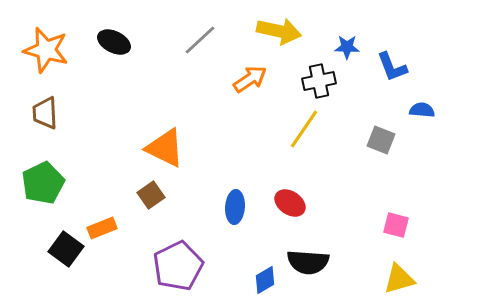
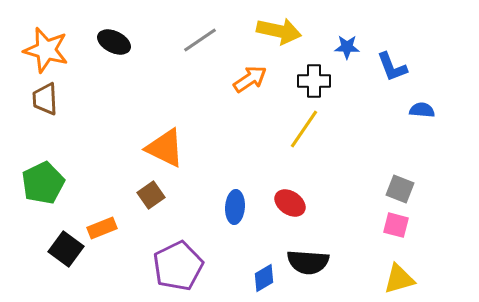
gray line: rotated 9 degrees clockwise
black cross: moved 5 px left; rotated 12 degrees clockwise
brown trapezoid: moved 14 px up
gray square: moved 19 px right, 49 px down
blue diamond: moved 1 px left, 2 px up
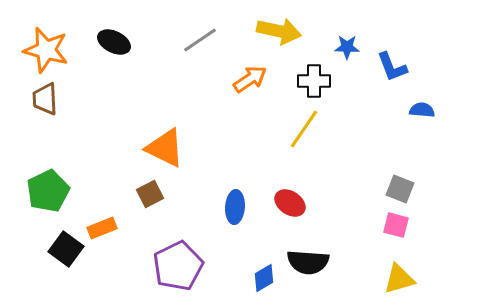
green pentagon: moved 5 px right, 8 px down
brown square: moved 1 px left, 1 px up; rotated 8 degrees clockwise
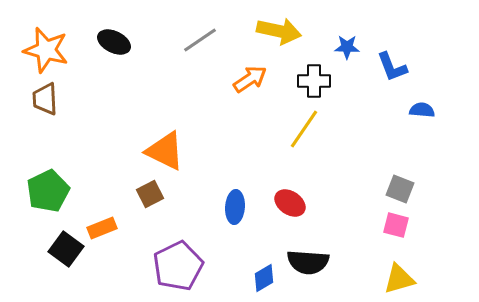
orange triangle: moved 3 px down
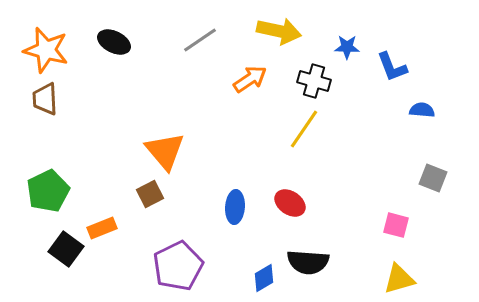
black cross: rotated 16 degrees clockwise
orange triangle: rotated 24 degrees clockwise
gray square: moved 33 px right, 11 px up
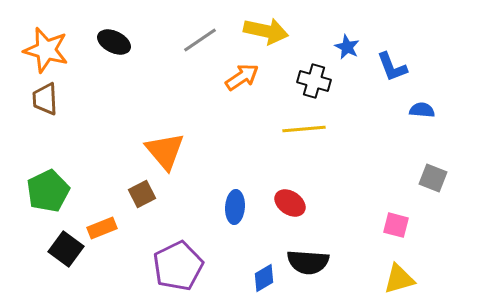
yellow arrow: moved 13 px left
blue star: rotated 25 degrees clockwise
orange arrow: moved 8 px left, 2 px up
yellow line: rotated 51 degrees clockwise
brown square: moved 8 px left
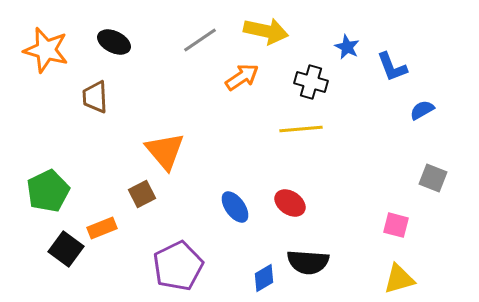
black cross: moved 3 px left, 1 px down
brown trapezoid: moved 50 px right, 2 px up
blue semicircle: rotated 35 degrees counterclockwise
yellow line: moved 3 px left
blue ellipse: rotated 40 degrees counterclockwise
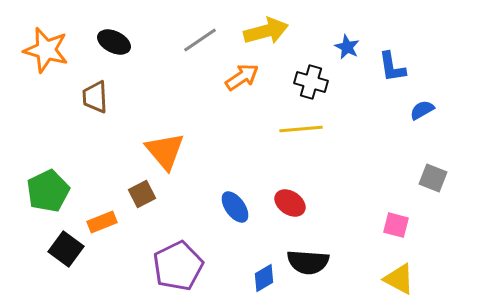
yellow arrow: rotated 27 degrees counterclockwise
blue L-shape: rotated 12 degrees clockwise
orange rectangle: moved 6 px up
yellow triangle: rotated 44 degrees clockwise
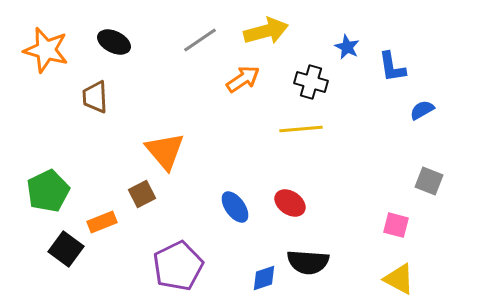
orange arrow: moved 1 px right, 2 px down
gray square: moved 4 px left, 3 px down
blue diamond: rotated 12 degrees clockwise
